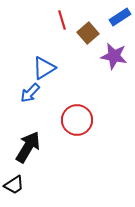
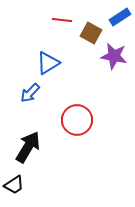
red line: rotated 66 degrees counterclockwise
brown square: moved 3 px right; rotated 20 degrees counterclockwise
blue triangle: moved 4 px right, 5 px up
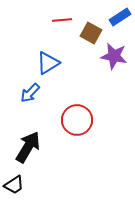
red line: rotated 12 degrees counterclockwise
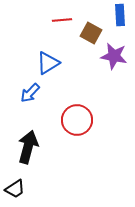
blue rectangle: moved 2 px up; rotated 60 degrees counterclockwise
black arrow: rotated 16 degrees counterclockwise
black trapezoid: moved 1 px right, 4 px down
